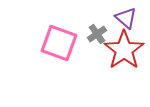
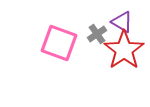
purple triangle: moved 4 px left, 4 px down; rotated 10 degrees counterclockwise
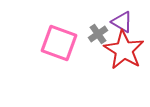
gray cross: moved 1 px right
red star: rotated 6 degrees counterclockwise
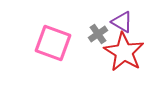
pink square: moved 6 px left
red star: moved 2 px down
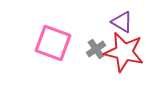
gray cross: moved 2 px left, 15 px down
red star: rotated 18 degrees counterclockwise
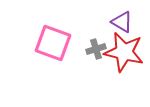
gray cross: rotated 18 degrees clockwise
